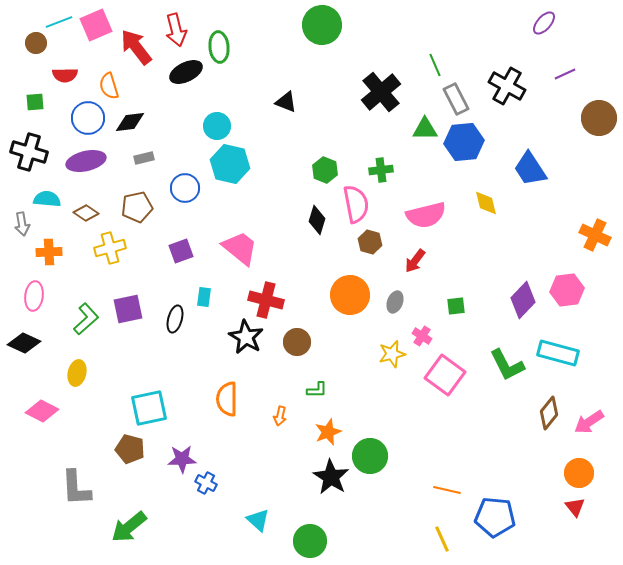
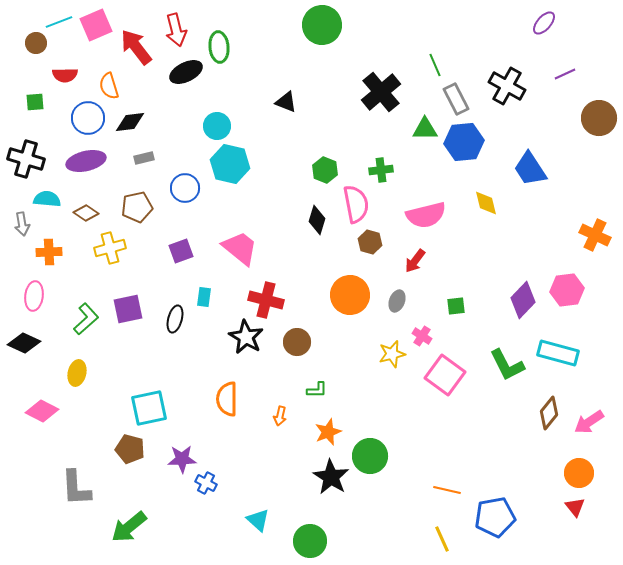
black cross at (29, 152): moved 3 px left, 7 px down
gray ellipse at (395, 302): moved 2 px right, 1 px up
blue pentagon at (495, 517): rotated 15 degrees counterclockwise
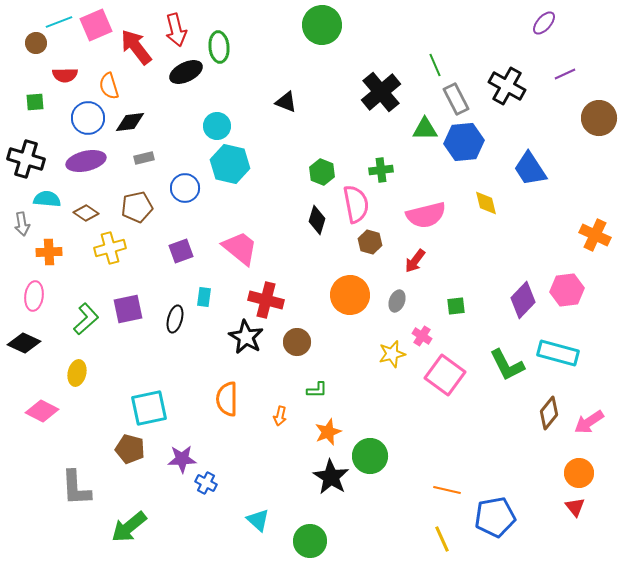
green hexagon at (325, 170): moved 3 px left, 2 px down
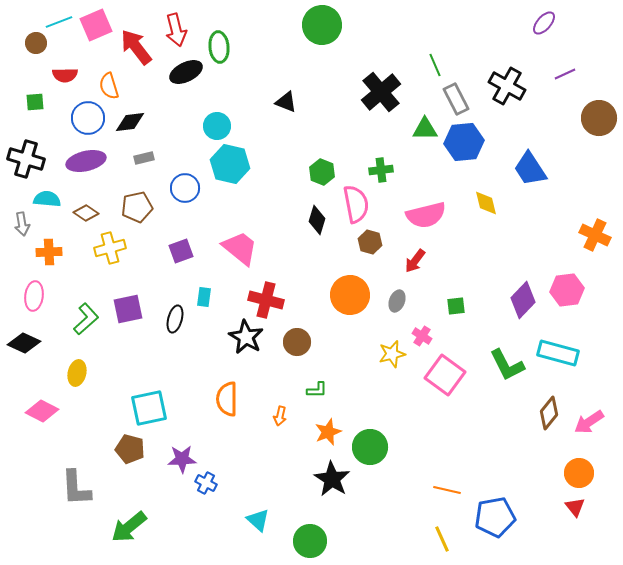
green circle at (370, 456): moved 9 px up
black star at (331, 477): moved 1 px right, 2 px down
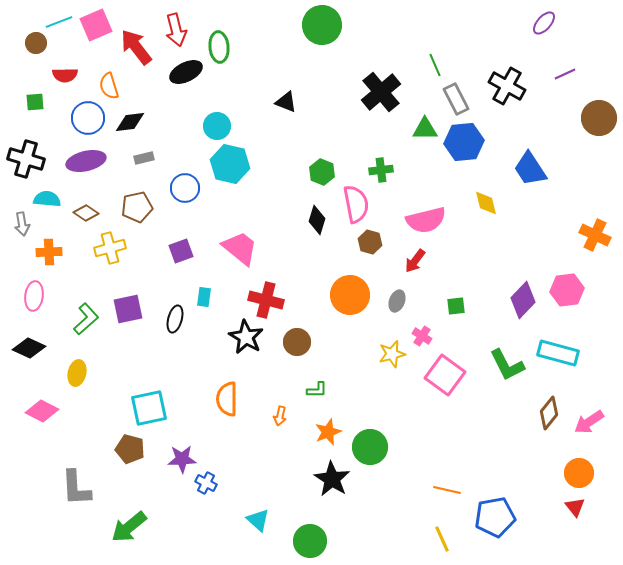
pink semicircle at (426, 215): moved 5 px down
black diamond at (24, 343): moved 5 px right, 5 px down
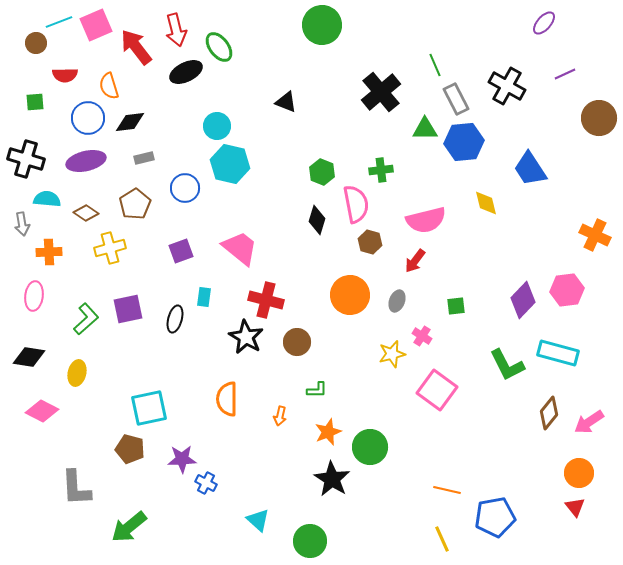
green ellipse at (219, 47): rotated 32 degrees counterclockwise
brown pentagon at (137, 207): moved 2 px left, 3 px up; rotated 20 degrees counterclockwise
black diamond at (29, 348): moved 9 px down; rotated 16 degrees counterclockwise
pink square at (445, 375): moved 8 px left, 15 px down
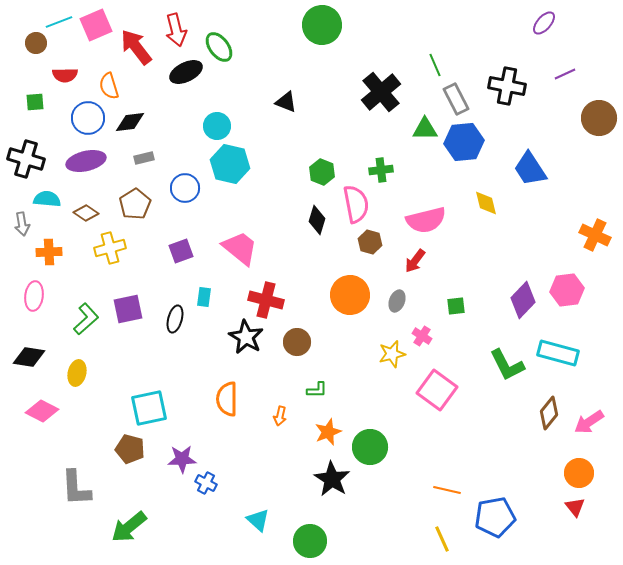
black cross at (507, 86): rotated 18 degrees counterclockwise
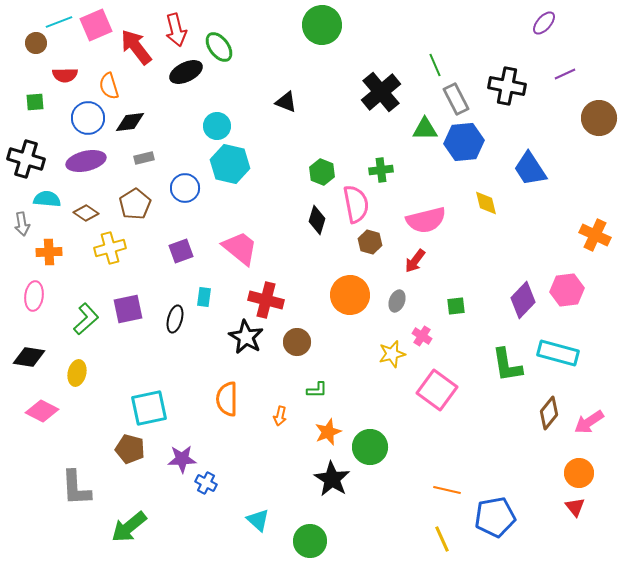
green L-shape at (507, 365): rotated 18 degrees clockwise
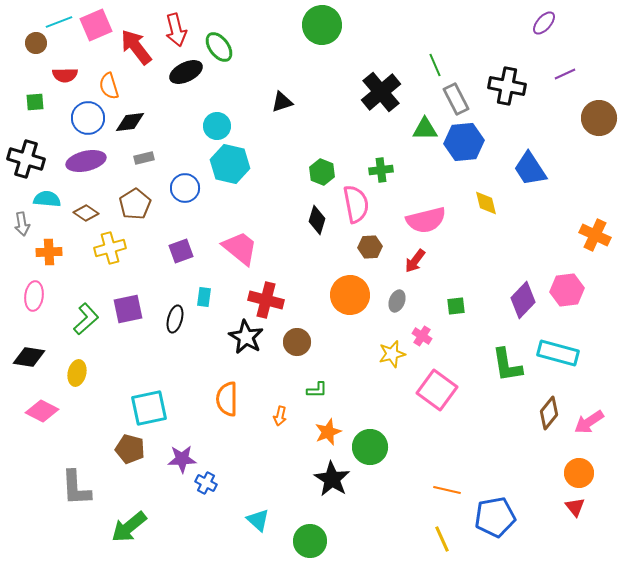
black triangle at (286, 102): moved 4 px left; rotated 40 degrees counterclockwise
brown hexagon at (370, 242): moved 5 px down; rotated 20 degrees counterclockwise
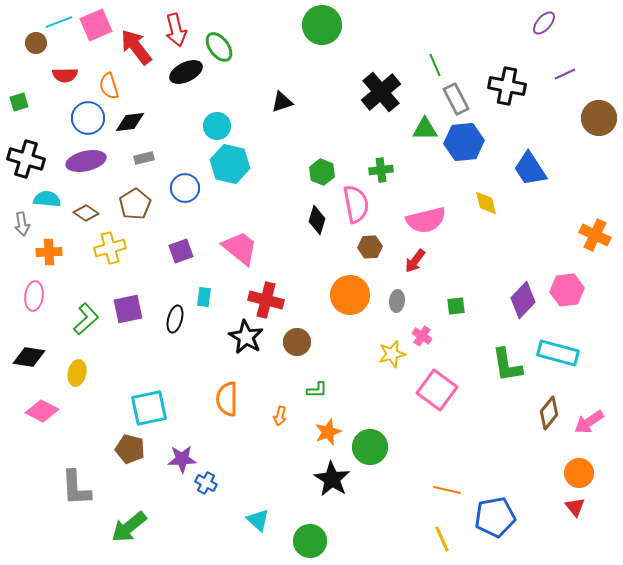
green square at (35, 102): moved 16 px left; rotated 12 degrees counterclockwise
gray ellipse at (397, 301): rotated 15 degrees counterclockwise
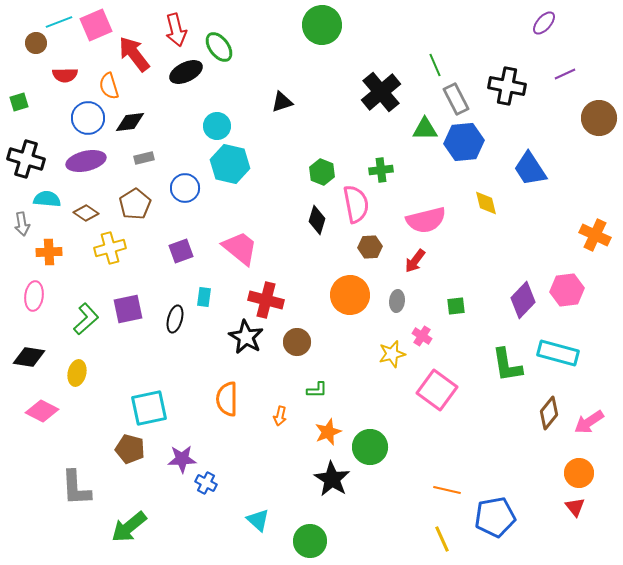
red arrow at (136, 47): moved 2 px left, 7 px down
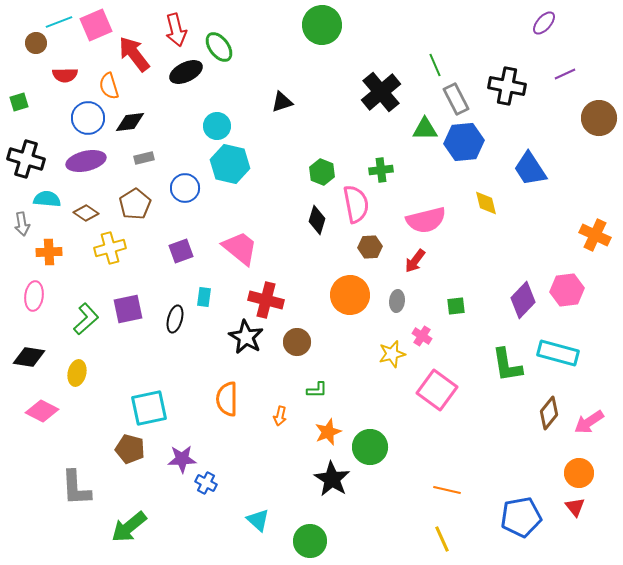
blue pentagon at (495, 517): moved 26 px right
